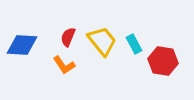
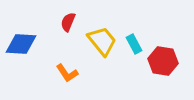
red semicircle: moved 15 px up
blue diamond: moved 1 px left, 1 px up
orange L-shape: moved 3 px right, 8 px down
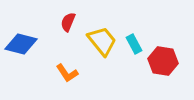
blue diamond: rotated 12 degrees clockwise
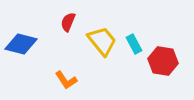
orange L-shape: moved 1 px left, 7 px down
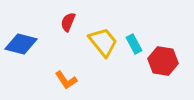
yellow trapezoid: moved 1 px right, 1 px down
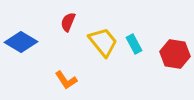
blue diamond: moved 2 px up; rotated 16 degrees clockwise
red hexagon: moved 12 px right, 7 px up
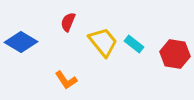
cyan rectangle: rotated 24 degrees counterclockwise
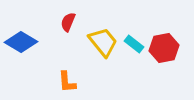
red hexagon: moved 11 px left, 6 px up; rotated 20 degrees counterclockwise
orange L-shape: moved 1 px right, 2 px down; rotated 30 degrees clockwise
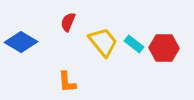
red hexagon: rotated 12 degrees clockwise
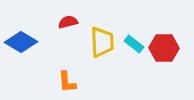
red semicircle: rotated 54 degrees clockwise
yellow trapezoid: moved 1 px left; rotated 36 degrees clockwise
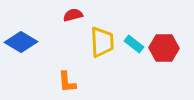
red semicircle: moved 5 px right, 7 px up
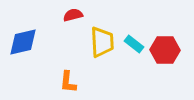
blue diamond: moved 2 px right; rotated 44 degrees counterclockwise
red hexagon: moved 1 px right, 2 px down
orange L-shape: moved 1 px right; rotated 10 degrees clockwise
